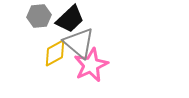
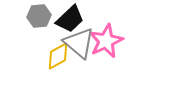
yellow diamond: moved 3 px right, 3 px down
pink star: moved 15 px right, 24 px up
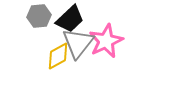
gray triangle: moved 1 px left; rotated 28 degrees clockwise
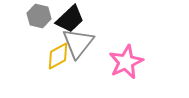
gray hexagon: rotated 20 degrees clockwise
pink star: moved 20 px right, 21 px down
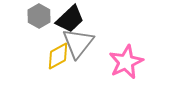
gray hexagon: rotated 15 degrees clockwise
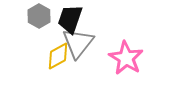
black trapezoid: rotated 152 degrees clockwise
pink star: moved 4 px up; rotated 16 degrees counterclockwise
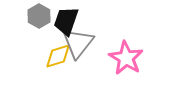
black trapezoid: moved 4 px left, 2 px down
yellow diamond: rotated 12 degrees clockwise
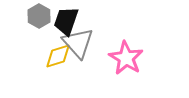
gray triangle: rotated 20 degrees counterclockwise
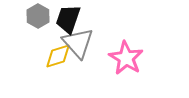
gray hexagon: moved 1 px left
black trapezoid: moved 2 px right, 2 px up
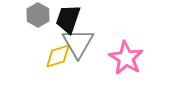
gray hexagon: moved 1 px up
gray triangle: rotated 12 degrees clockwise
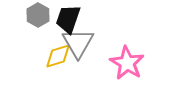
pink star: moved 1 px right, 5 px down
